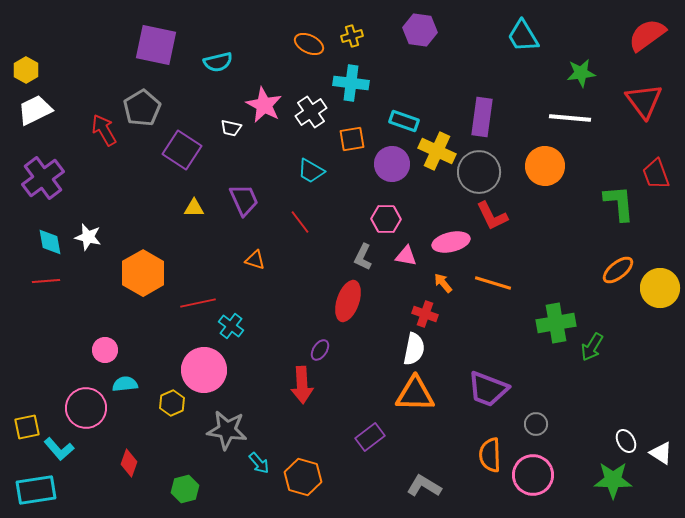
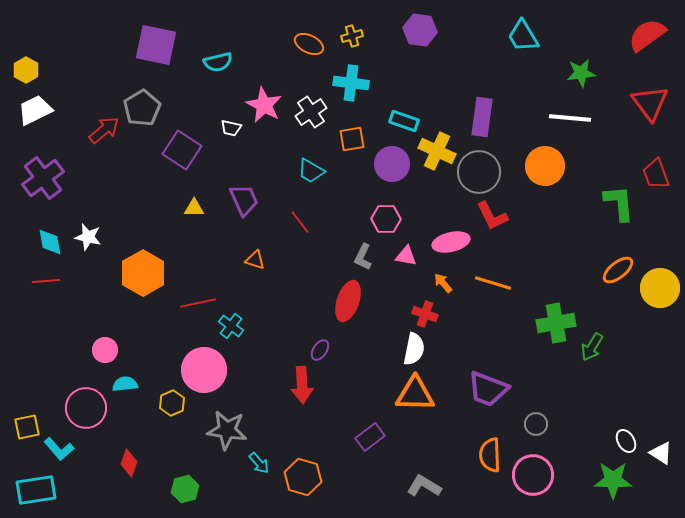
red triangle at (644, 101): moved 6 px right, 2 px down
red arrow at (104, 130): rotated 80 degrees clockwise
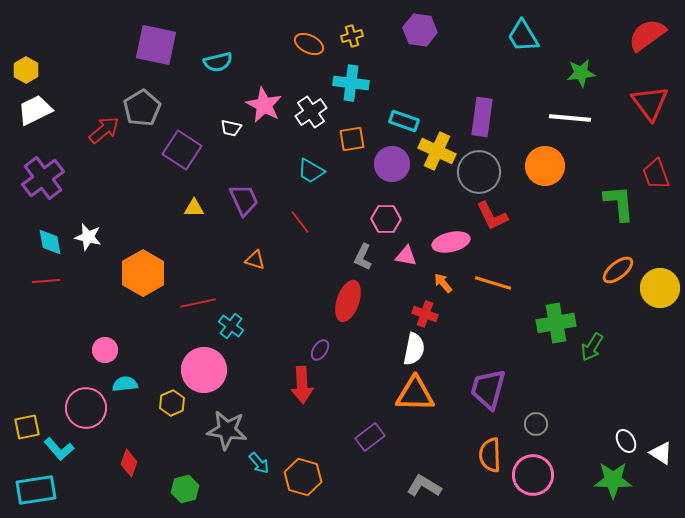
purple trapezoid at (488, 389): rotated 84 degrees clockwise
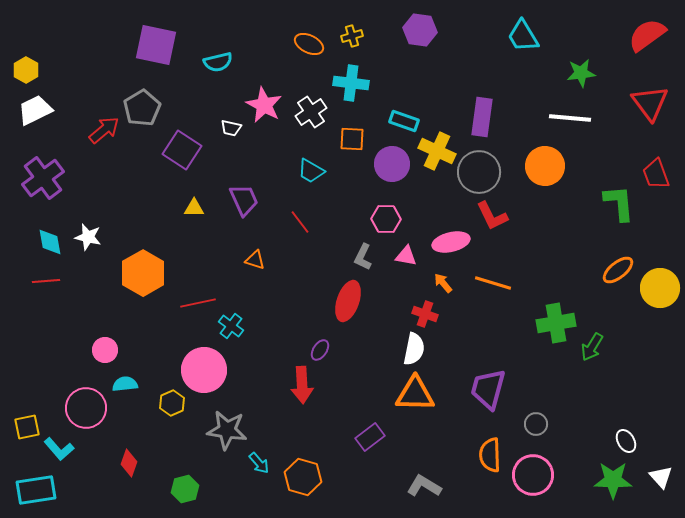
orange square at (352, 139): rotated 12 degrees clockwise
white triangle at (661, 453): moved 24 px down; rotated 15 degrees clockwise
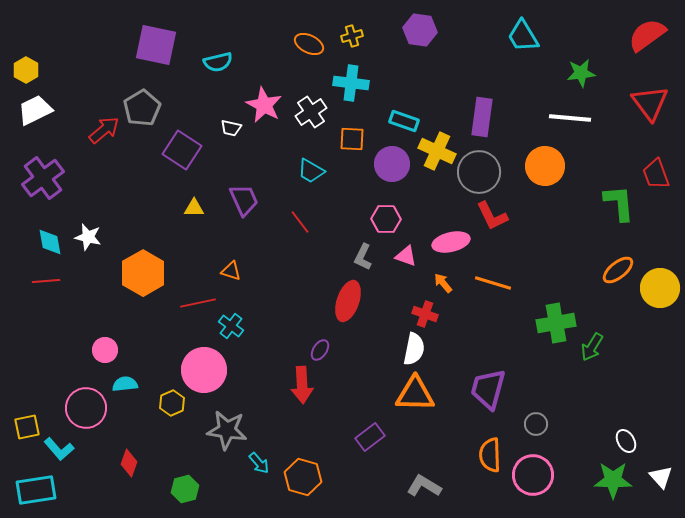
pink triangle at (406, 256): rotated 10 degrees clockwise
orange triangle at (255, 260): moved 24 px left, 11 px down
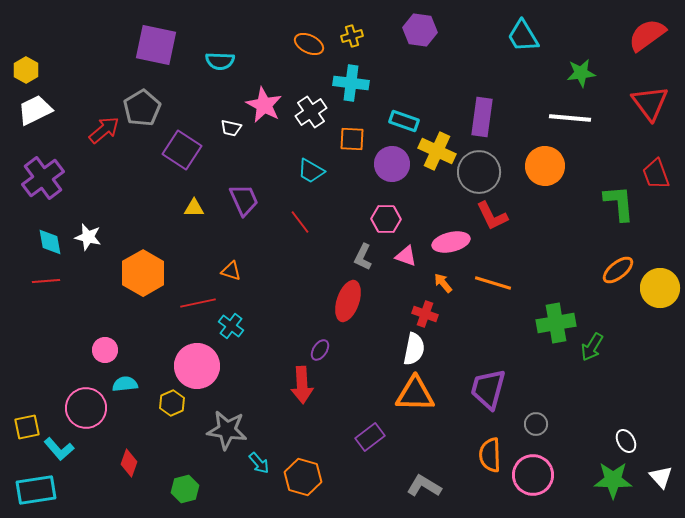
cyan semicircle at (218, 62): moved 2 px right, 1 px up; rotated 16 degrees clockwise
pink circle at (204, 370): moved 7 px left, 4 px up
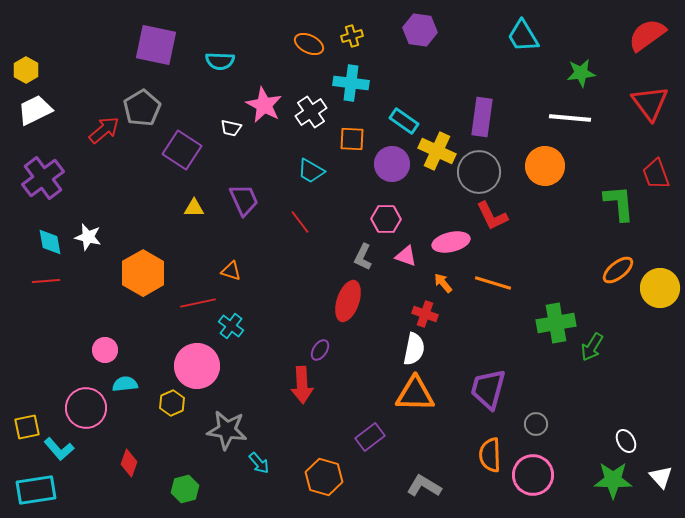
cyan rectangle at (404, 121): rotated 16 degrees clockwise
orange hexagon at (303, 477): moved 21 px right
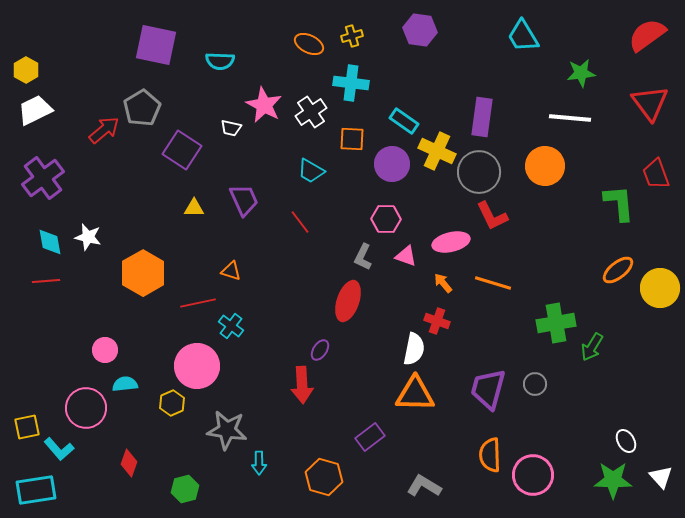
red cross at (425, 314): moved 12 px right, 7 px down
gray circle at (536, 424): moved 1 px left, 40 px up
cyan arrow at (259, 463): rotated 40 degrees clockwise
